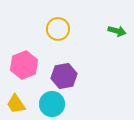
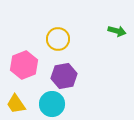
yellow circle: moved 10 px down
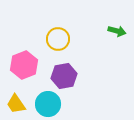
cyan circle: moved 4 px left
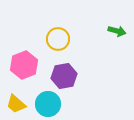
yellow trapezoid: rotated 15 degrees counterclockwise
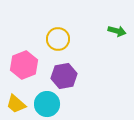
cyan circle: moved 1 px left
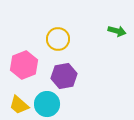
yellow trapezoid: moved 3 px right, 1 px down
